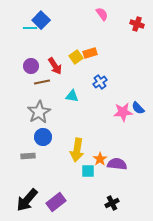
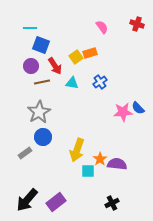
pink semicircle: moved 13 px down
blue square: moved 25 px down; rotated 24 degrees counterclockwise
cyan triangle: moved 13 px up
yellow arrow: rotated 10 degrees clockwise
gray rectangle: moved 3 px left, 3 px up; rotated 32 degrees counterclockwise
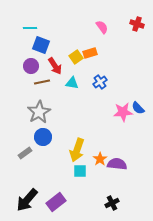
cyan square: moved 8 px left
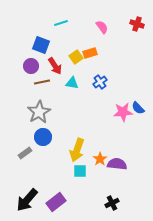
cyan line: moved 31 px right, 5 px up; rotated 16 degrees counterclockwise
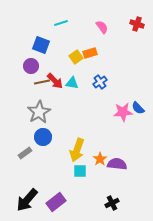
red arrow: moved 15 px down; rotated 12 degrees counterclockwise
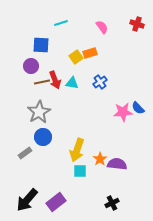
blue square: rotated 18 degrees counterclockwise
red arrow: moved 1 px up; rotated 24 degrees clockwise
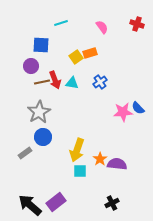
black arrow: moved 3 px right, 5 px down; rotated 90 degrees clockwise
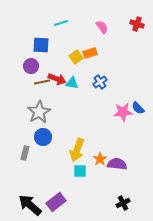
red arrow: moved 2 px right, 1 px up; rotated 48 degrees counterclockwise
gray rectangle: rotated 40 degrees counterclockwise
black cross: moved 11 px right
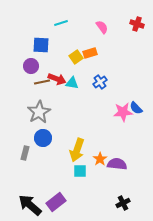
blue semicircle: moved 2 px left
blue circle: moved 1 px down
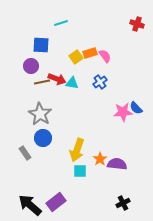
pink semicircle: moved 3 px right, 29 px down
gray star: moved 1 px right, 2 px down; rotated 10 degrees counterclockwise
gray rectangle: rotated 48 degrees counterclockwise
